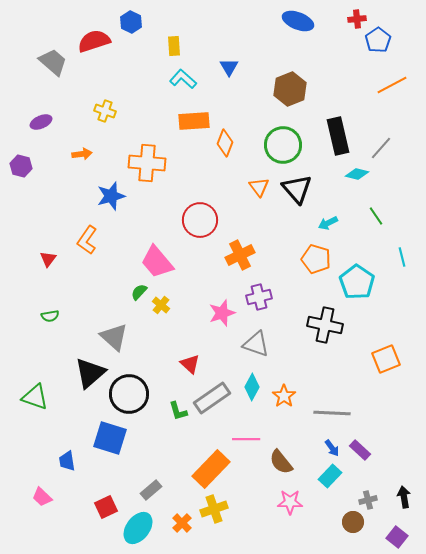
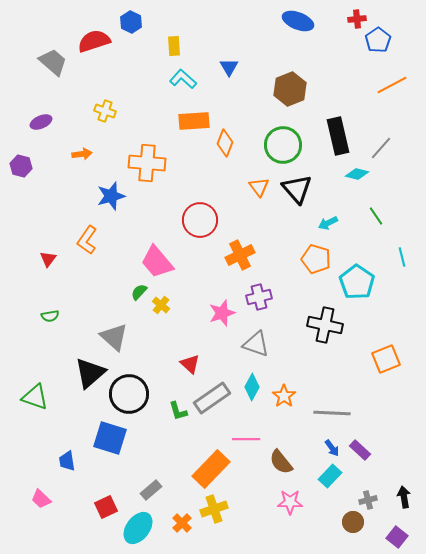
pink trapezoid at (42, 497): moved 1 px left, 2 px down
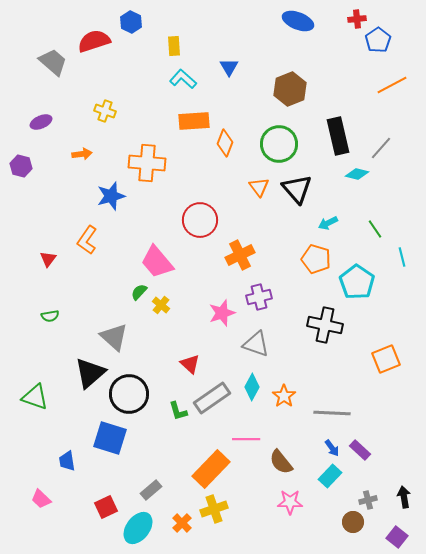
green circle at (283, 145): moved 4 px left, 1 px up
green line at (376, 216): moved 1 px left, 13 px down
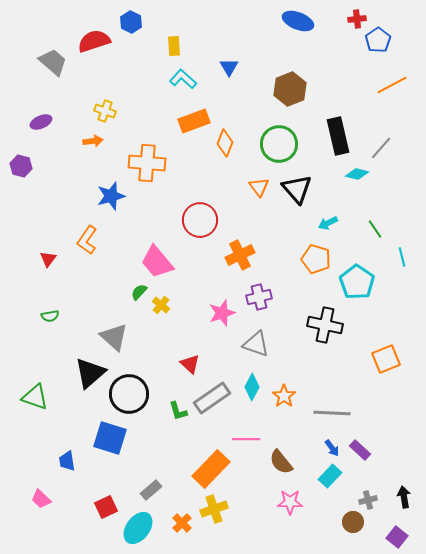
orange rectangle at (194, 121): rotated 16 degrees counterclockwise
orange arrow at (82, 154): moved 11 px right, 13 px up
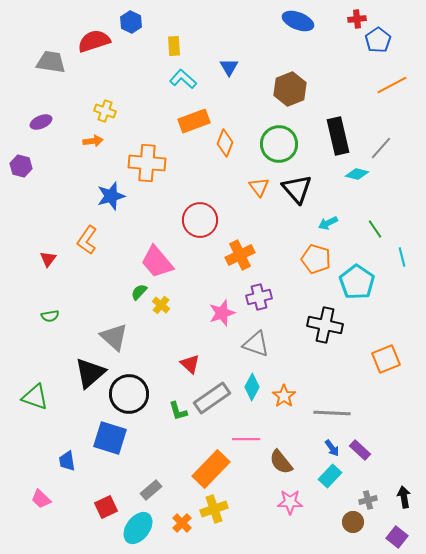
gray trapezoid at (53, 62): moved 2 px left; rotated 32 degrees counterclockwise
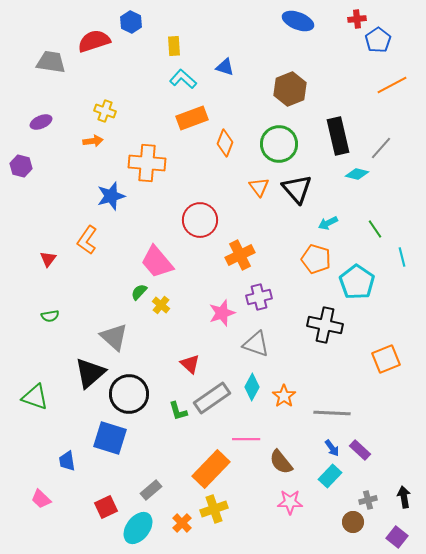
blue triangle at (229, 67): moved 4 px left; rotated 42 degrees counterclockwise
orange rectangle at (194, 121): moved 2 px left, 3 px up
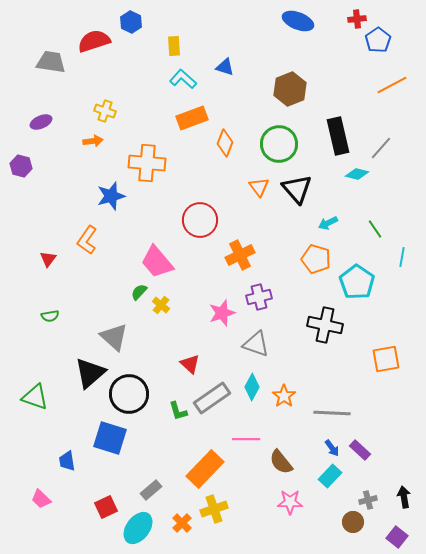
cyan line at (402, 257): rotated 24 degrees clockwise
orange square at (386, 359): rotated 12 degrees clockwise
orange rectangle at (211, 469): moved 6 px left
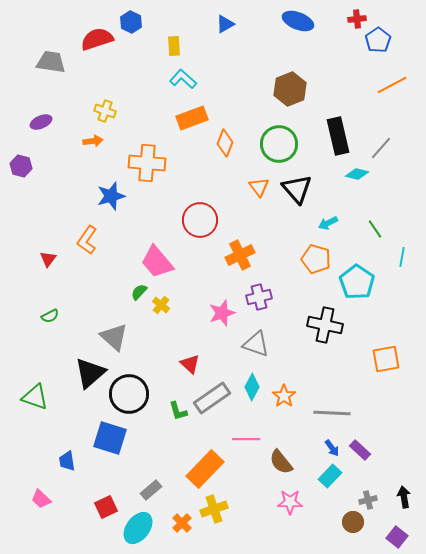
red semicircle at (94, 41): moved 3 px right, 2 px up
blue triangle at (225, 67): moved 43 px up; rotated 48 degrees counterclockwise
green semicircle at (50, 316): rotated 18 degrees counterclockwise
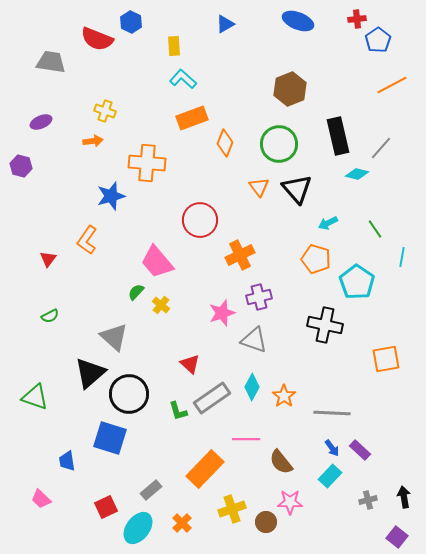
red semicircle at (97, 39): rotated 140 degrees counterclockwise
green semicircle at (139, 292): moved 3 px left
gray triangle at (256, 344): moved 2 px left, 4 px up
yellow cross at (214, 509): moved 18 px right
brown circle at (353, 522): moved 87 px left
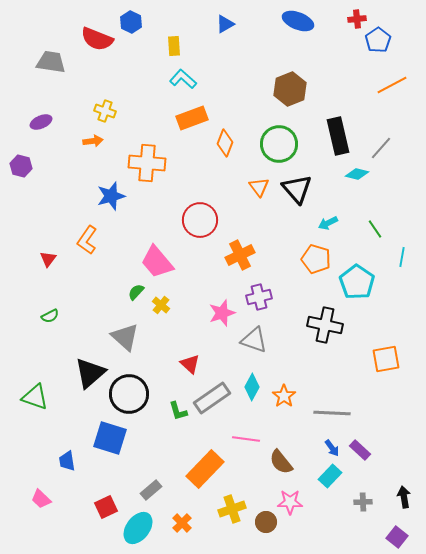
gray triangle at (114, 337): moved 11 px right
pink line at (246, 439): rotated 8 degrees clockwise
gray cross at (368, 500): moved 5 px left, 2 px down; rotated 12 degrees clockwise
